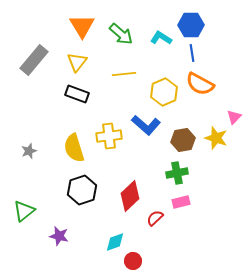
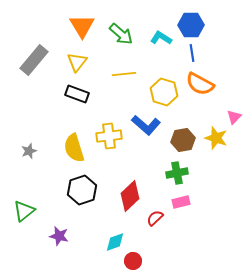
yellow hexagon: rotated 20 degrees counterclockwise
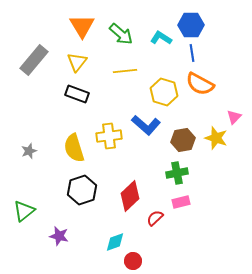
yellow line: moved 1 px right, 3 px up
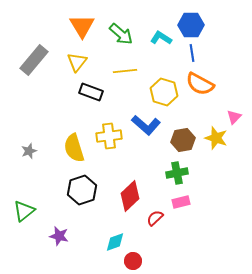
black rectangle: moved 14 px right, 2 px up
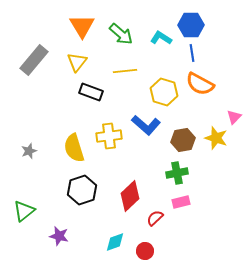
red circle: moved 12 px right, 10 px up
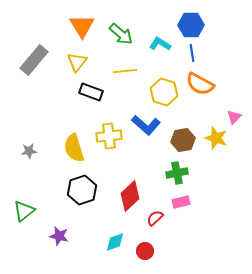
cyan L-shape: moved 1 px left, 6 px down
gray star: rotated 14 degrees clockwise
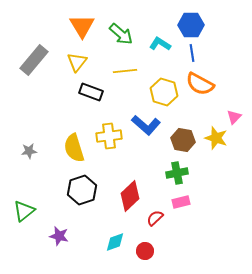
brown hexagon: rotated 20 degrees clockwise
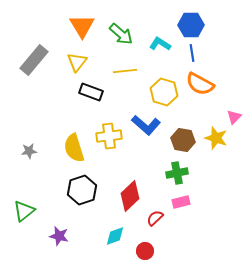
cyan diamond: moved 6 px up
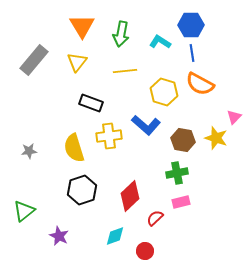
green arrow: rotated 60 degrees clockwise
cyan L-shape: moved 2 px up
black rectangle: moved 11 px down
purple star: rotated 12 degrees clockwise
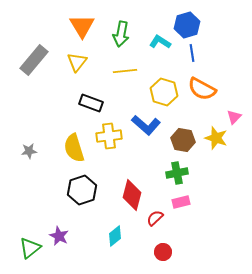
blue hexagon: moved 4 px left; rotated 15 degrees counterclockwise
orange semicircle: moved 2 px right, 5 px down
red diamond: moved 2 px right, 1 px up; rotated 32 degrees counterclockwise
green triangle: moved 6 px right, 37 px down
cyan diamond: rotated 20 degrees counterclockwise
red circle: moved 18 px right, 1 px down
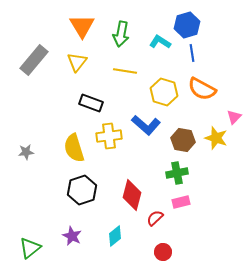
yellow line: rotated 15 degrees clockwise
gray star: moved 3 px left, 1 px down
purple star: moved 13 px right
